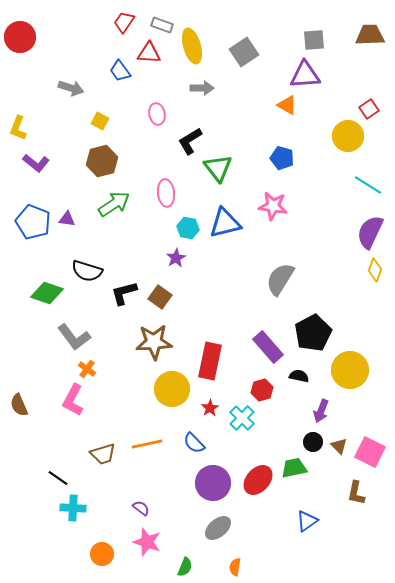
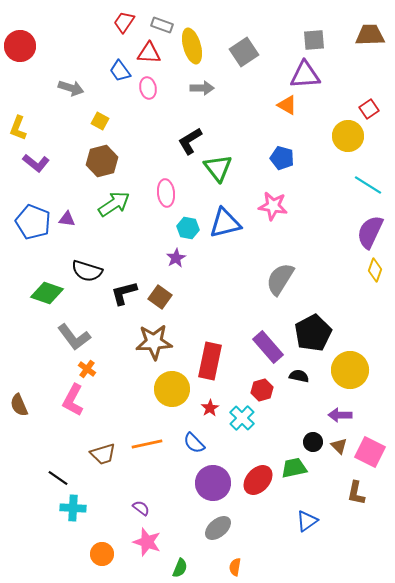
red circle at (20, 37): moved 9 px down
pink ellipse at (157, 114): moved 9 px left, 26 px up
purple arrow at (321, 411): moved 19 px right, 4 px down; rotated 70 degrees clockwise
green semicircle at (185, 567): moved 5 px left, 1 px down
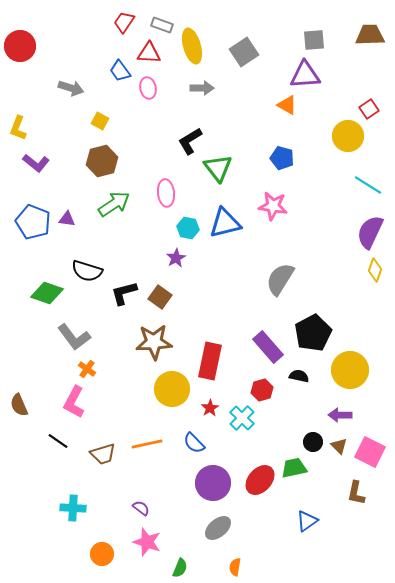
pink L-shape at (73, 400): moved 1 px right, 2 px down
black line at (58, 478): moved 37 px up
red ellipse at (258, 480): moved 2 px right
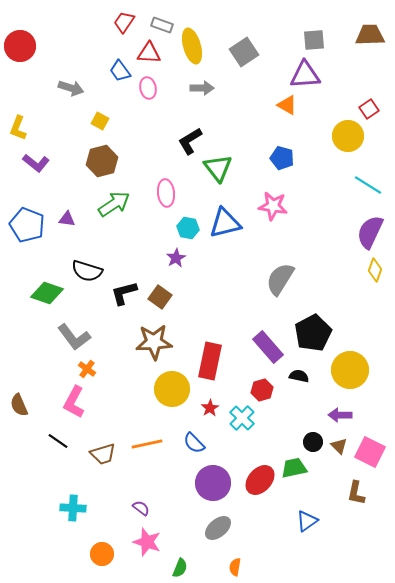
blue pentagon at (33, 222): moved 6 px left, 3 px down
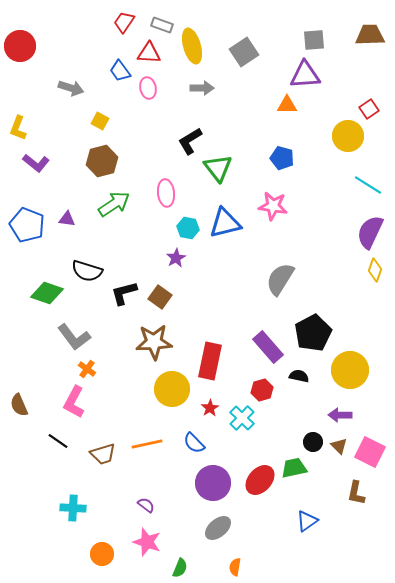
orange triangle at (287, 105): rotated 30 degrees counterclockwise
purple semicircle at (141, 508): moved 5 px right, 3 px up
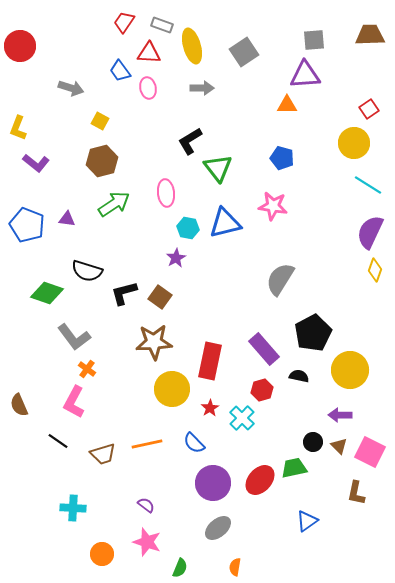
yellow circle at (348, 136): moved 6 px right, 7 px down
purple rectangle at (268, 347): moved 4 px left, 2 px down
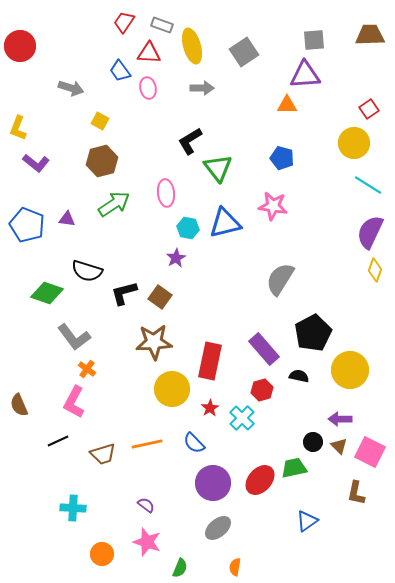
purple arrow at (340, 415): moved 4 px down
black line at (58, 441): rotated 60 degrees counterclockwise
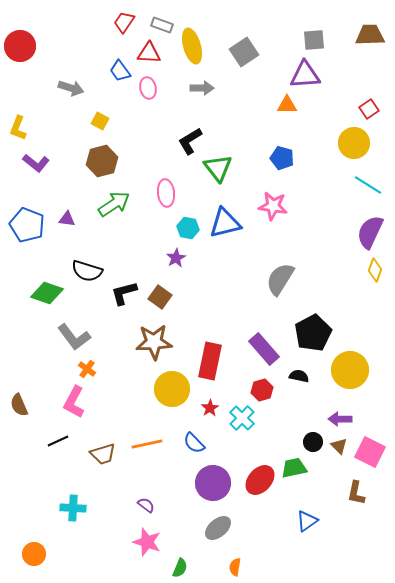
orange circle at (102, 554): moved 68 px left
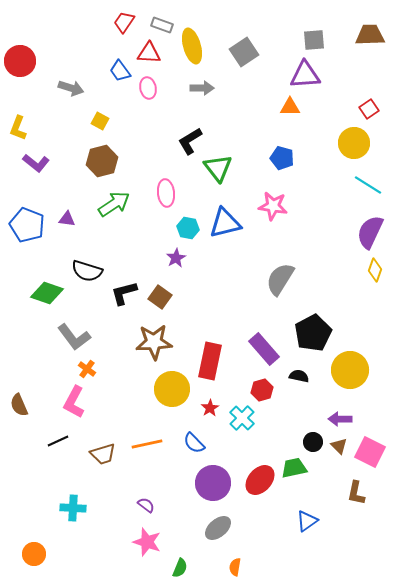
red circle at (20, 46): moved 15 px down
orange triangle at (287, 105): moved 3 px right, 2 px down
